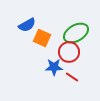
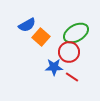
orange square: moved 1 px left, 1 px up; rotated 18 degrees clockwise
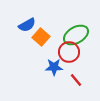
green ellipse: moved 2 px down
red line: moved 4 px right, 3 px down; rotated 16 degrees clockwise
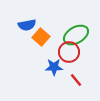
blue semicircle: rotated 18 degrees clockwise
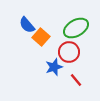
blue semicircle: rotated 60 degrees clockwise
green ellipse: moved 7 px up
blue star: rotated 18 degrees counterclockwise
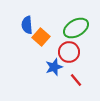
blue semicircle: rotated 36 degrees clockwise
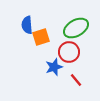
orange square: rotated 30 degrees clockwise
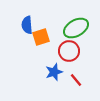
red circle: moved 1 px up
blue star: moved 5 px down
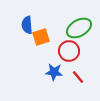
green ellipse: moved 3 px right
blue star: rotated 24 degrees clockwise
red line: moved 2 px right, 3 px up
